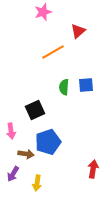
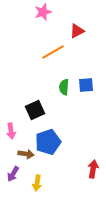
red triangle: moved 1 px left; rotated 14 degrees clockwise
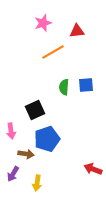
pink star: moved 11 px down
red triangle: rotated 21 degrees clockwise
blue pentagon: moved 1 px left, 3 px up
red arrow: rotated 78 degrees counterclockwise
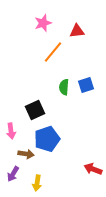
orange line: rotated 20 degrees counterclockwise
blue square: rotated 14 degrees counterclockwise
